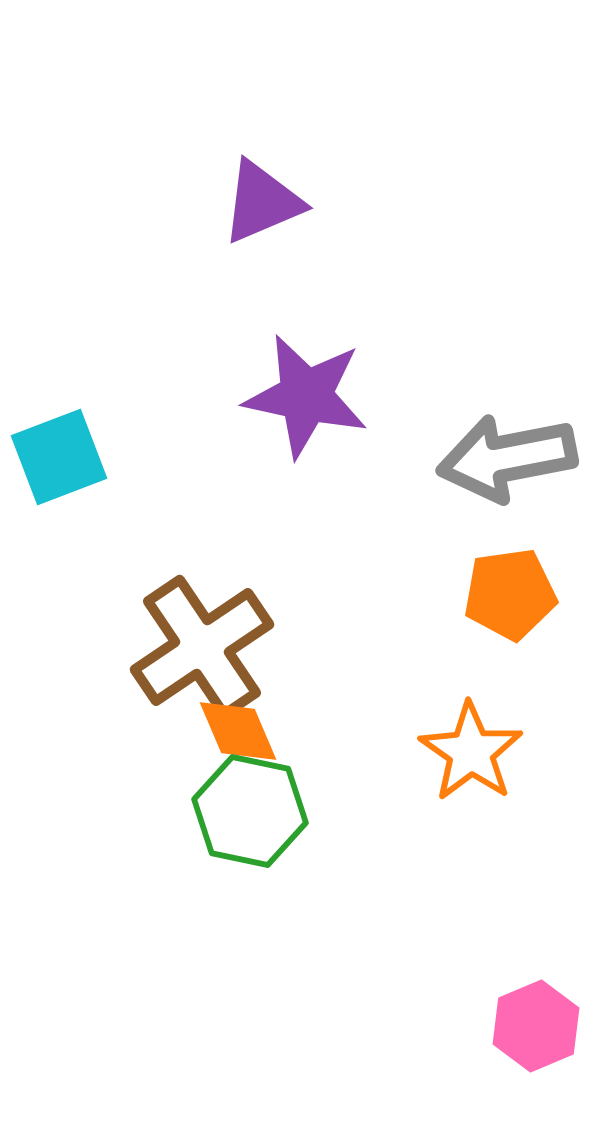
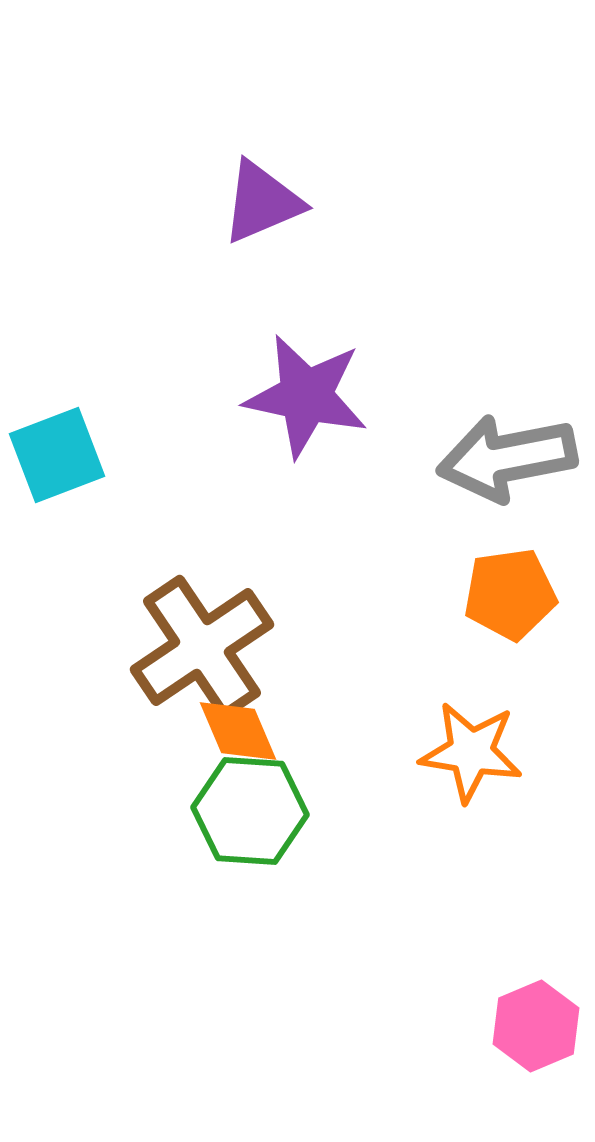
cyan square: moved 2 px left, 2 px up
orange star: rotated 26 degrees counterclockwise
green hexagon: rotated 8 degrees counterclockwise
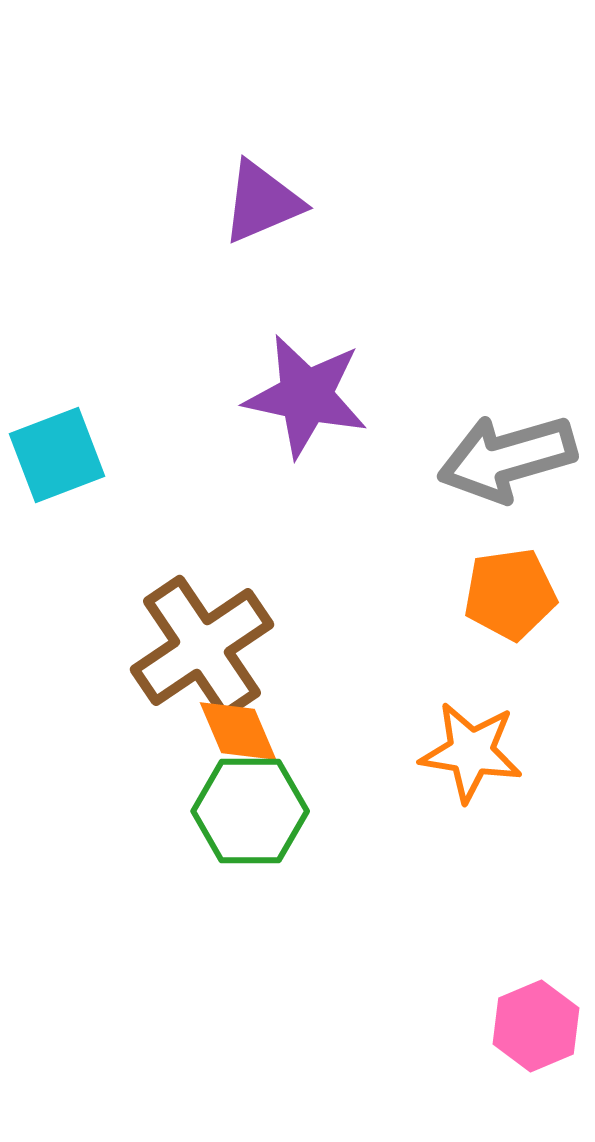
gray arrow: rotated 5 degrees counterclockwise
green hexagon: rotated 4 degrees counterclockwise
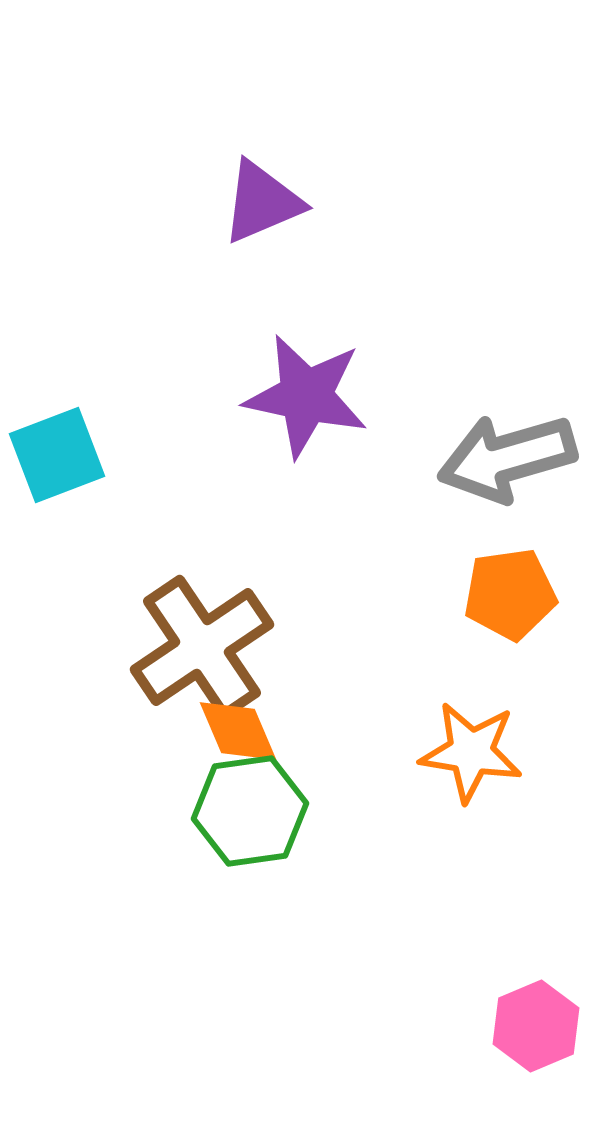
green hexagon: rotated 8 degrees counterclockwise
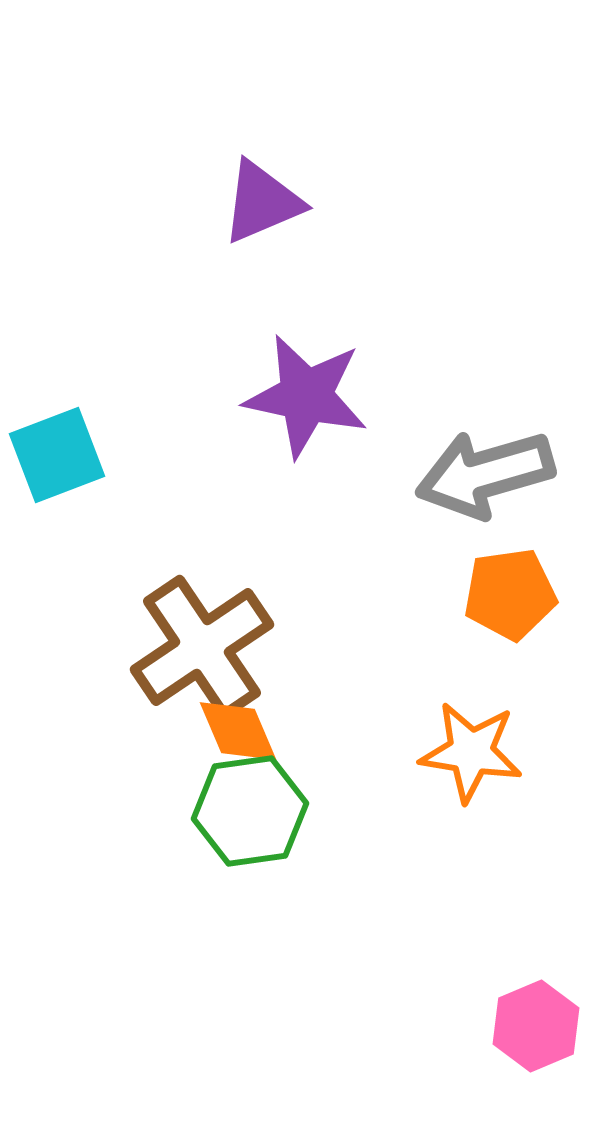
gray arrow: moved 22 px left, 16 px down
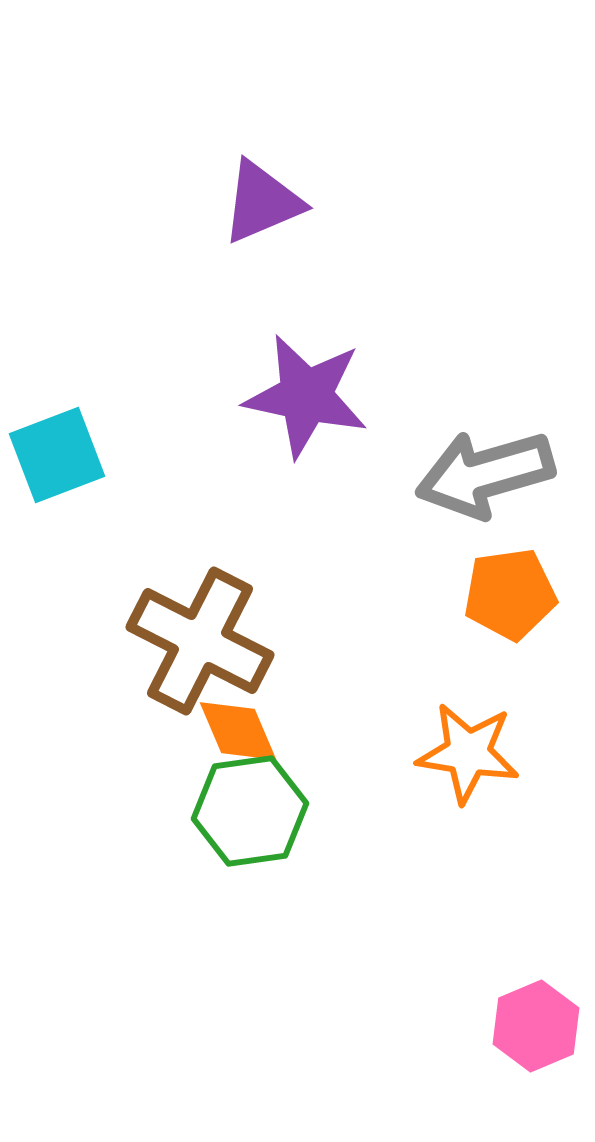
brown cross: moved 2 px left, 6 px up; rotated 29 degrees counterclockwise
orange star: moved 3 px left, 1 px down
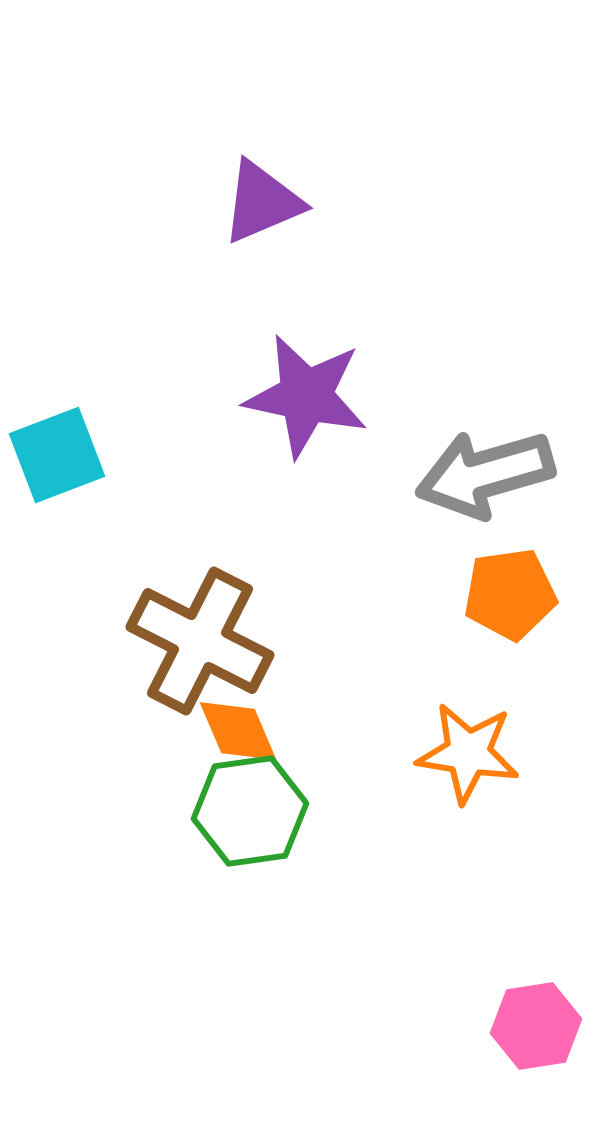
pink hexagon: rotated 14 degrees clockwise
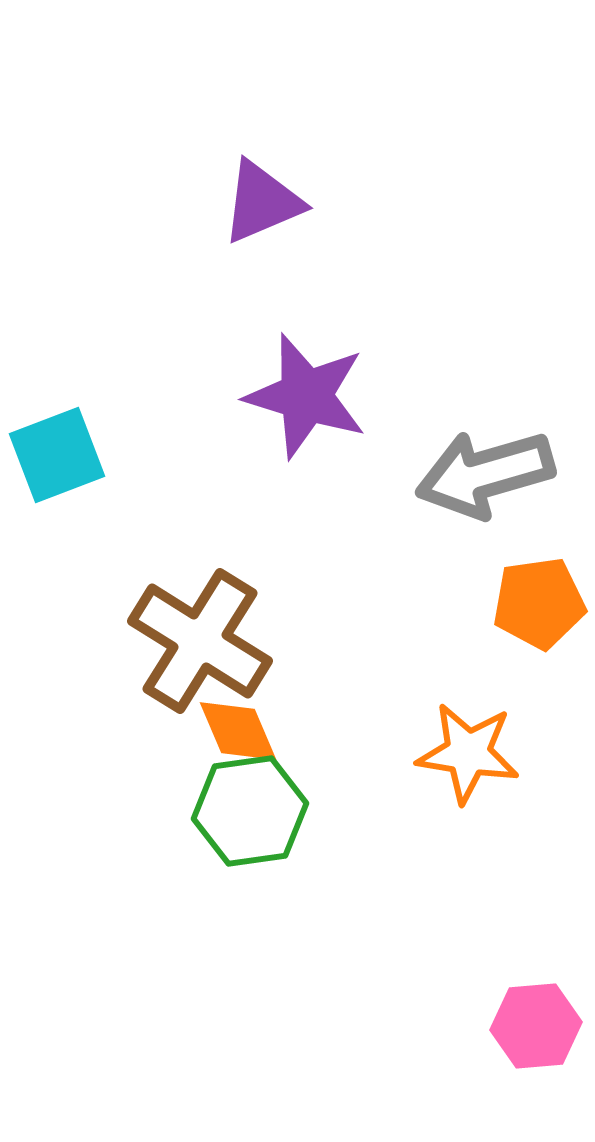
purple star: rotated 5 degrees clockwise
orange pentagon: moved 29 px right, 9 px down
brown cross: rotated 5 degrees clockwise
pink hexagon: rotated 4 degrees clockwise
